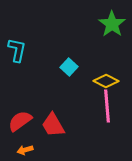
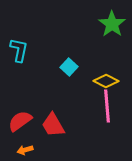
cyan L-shape: moved 2 px right
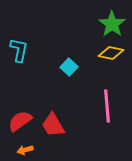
yellow diamond: moved 5 px right, 28 px up; rotated 15 degrees counterclockwise
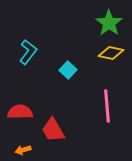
green star: moved 3 px left, 1 px up
cyan L-shape: moved 9 px right, 2 px down; rotated 25 degrees clockwise
cyan square: moved 1 px left, 3 px down
red semicircle: moved 9 px up; rotated 35 degrees clockwise
red trapezoid: moved 5 px down
orange arrow: moved 2 px left
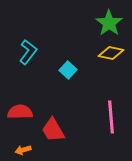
pink line: moved 4 px right, 11 px down
